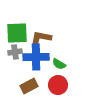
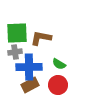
blue cross: moved 7 px left, 10 px down
brown rectangle: moved 1 px right, 1 px up
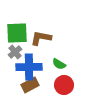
gray cross: rotated 32 degrees counterclockwise
red circle: moved 6 px right
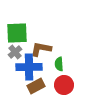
brown L-shape: moved 11 px down
green semicircle: rotated 56 degrees clockwise
brown rectangle: moved 6 px right, 1 px down
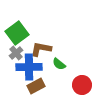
green square: rotated 35 degrees counterclockwise
gray cross: moved 1 px right, 1 px down
green semicircle: rotated 48 degrees counterclockwise
red circle: moved 18 px right
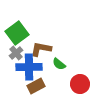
red circle: moved 2 px left, 1 px up
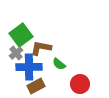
green square: moved 4 px right, 2 px down
brown L-shape: moved 1 px up
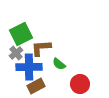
green square: moved 1 px up; rotated 10 degrees clockwise
brown L-shape: rotated 15 degrees counterclockwise
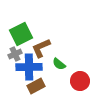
brown L-shape: rotated 20 degrees counterclockwise
gray cross: moved 1 px left, 1 px down; rotated 16 degrees clockwise
red circle: moved 3 px up
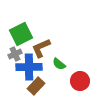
brown rectangle: rotated 18 degrees counterclockwise
